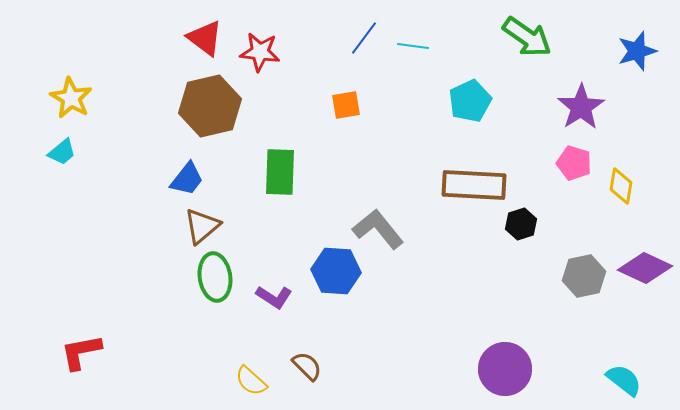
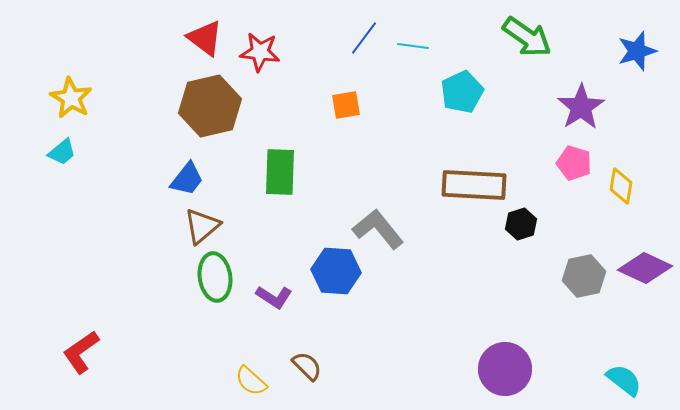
cyan pentagon: moved 8 px left, 9 px up
red L-shape: rotated 24 degrees counterclockwise
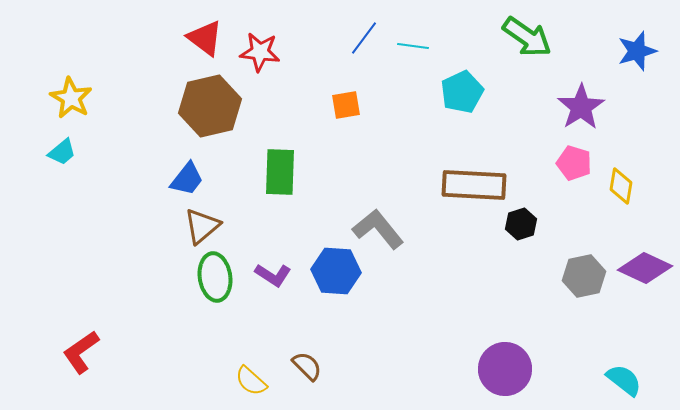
purple L-shape: moved 1 px left, 22 px up
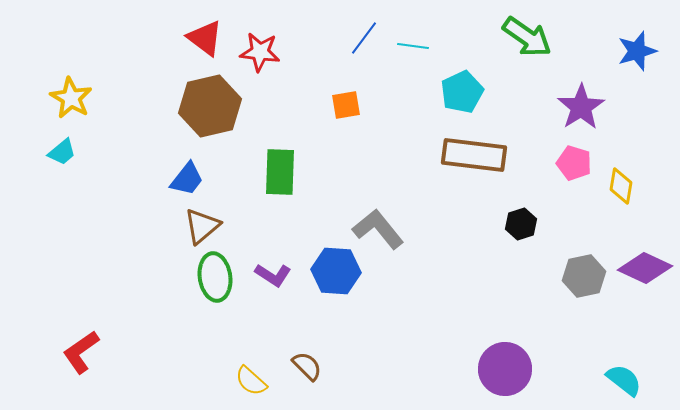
brown rectangle: moved 30 px up; rotated 4 degrees clockwise
